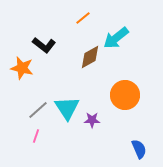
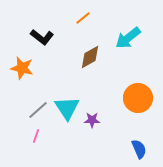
cyan arrow: moved 12 px right
black L-shape: moved 2 px left, 8 px up
orange circle: moved 13 px right, 3 px down
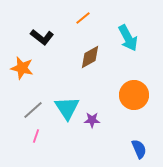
cyan arrow: rotated 80 degrees counterclockwise
orange circle: moved 4 px left, 3 px up
gray line: moved 5 px left
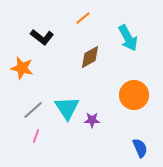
blue semicircle: moved 1 px right, 1 px up
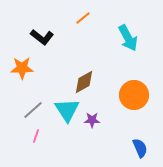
brown diamond: moved 6 px left, 25 px down
orange star: rotated 15 degrees counterclockwise
cyan triangle: moved 2 px down
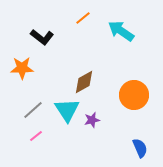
cyan arrow: moved 7 px left, 7 px up; rotated 152 degrees clockwise
purple star: rotated 14 degrees counterclockwise
pink line: rotated 32 degrees clockwise
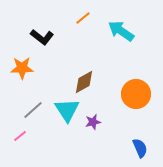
orange circle: moved 2 px right, 1 px up
purple star: moved 1 px right, 2 px down
pink line: moved 16 px left
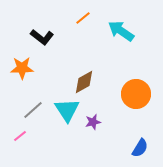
blue semicircle: rotated 54 degrees clockwise
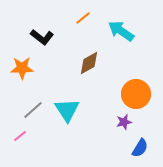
brown diamond: moved 5 px right, 19 px up
purple star: moved 31 px right
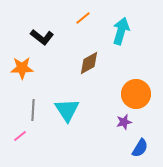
cyan arrow: rotated 72 degrees clockwise
gray line: rotated 45 degrees counterclockwise
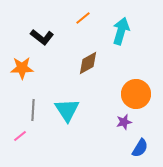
brown diamond: moved 1 px left
